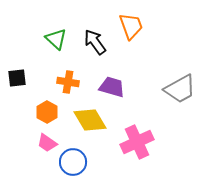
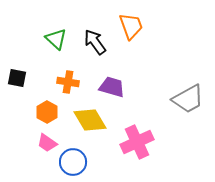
black square: rotated 18 degrees clockwise
gray trapezoid: moved 8 px right, 10 px down
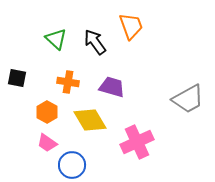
blue circle: moved 1 px left, 3 px down
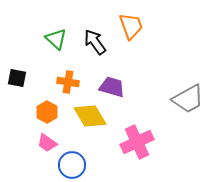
yellow diamond: moved 4 px up
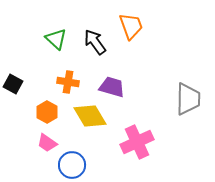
black square: moved 4 px left, 6 px down; rotated 18 degrees clockwise
gray trapezoid: rotated 60 degrees counterclockwise
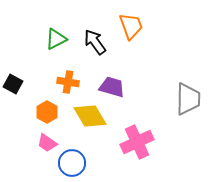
green triangle: rotated 50 degrees clockwise
blue circle: moved 2 px up
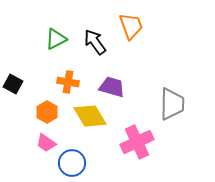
gray trapezoid: moved 16 px left, 5 px down
pink trapezoid: moved 1 px left
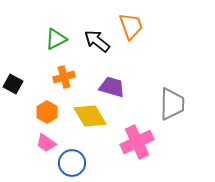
black arrow: moved 2 px right, 1 px up; rotated 16 degrees counterclockwise
orange cross: moved 4 px left, 5 px up; rotated 25 degrees counterclockwise
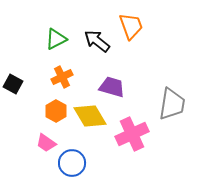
orange cross: moved 2 px left; rotated 10 degrees counterclockwise
gray trapezoid: rotated 8 degrees clockwise
orange hexagon: moved 9 px right, 1 px up
pink cross: moved 5 px left, 8 px up
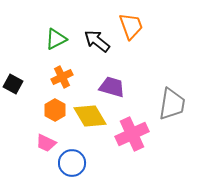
orange hexagon: moved 1 px left, 1 px up
pink trapezoid: rotated 10 degrees counterclockwise
